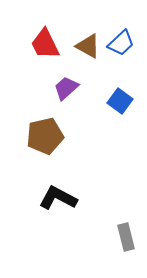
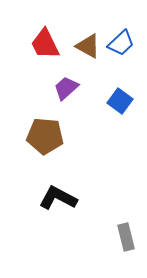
brown pentagon: rotated 18 degrees clockwise
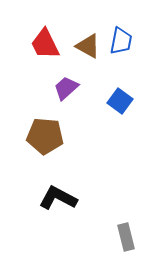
blue trapezoid: moved 2 px up; rotated 36 degrees counterclockwise
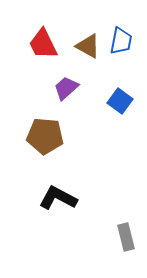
red trapezoid: moved 2 px left
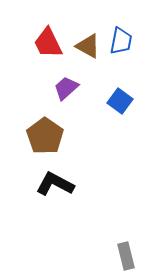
red trapezoid: moved 5 px right, 1 px up
brown pentagon: rotated 30 degrees clockwise
black L-shape: moved 3 px left, 14 px up
gray rectangle: moved 19 px down
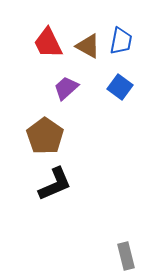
blue square: moved 14 px up
black L-shape: rotated 129 degrees clockwise
